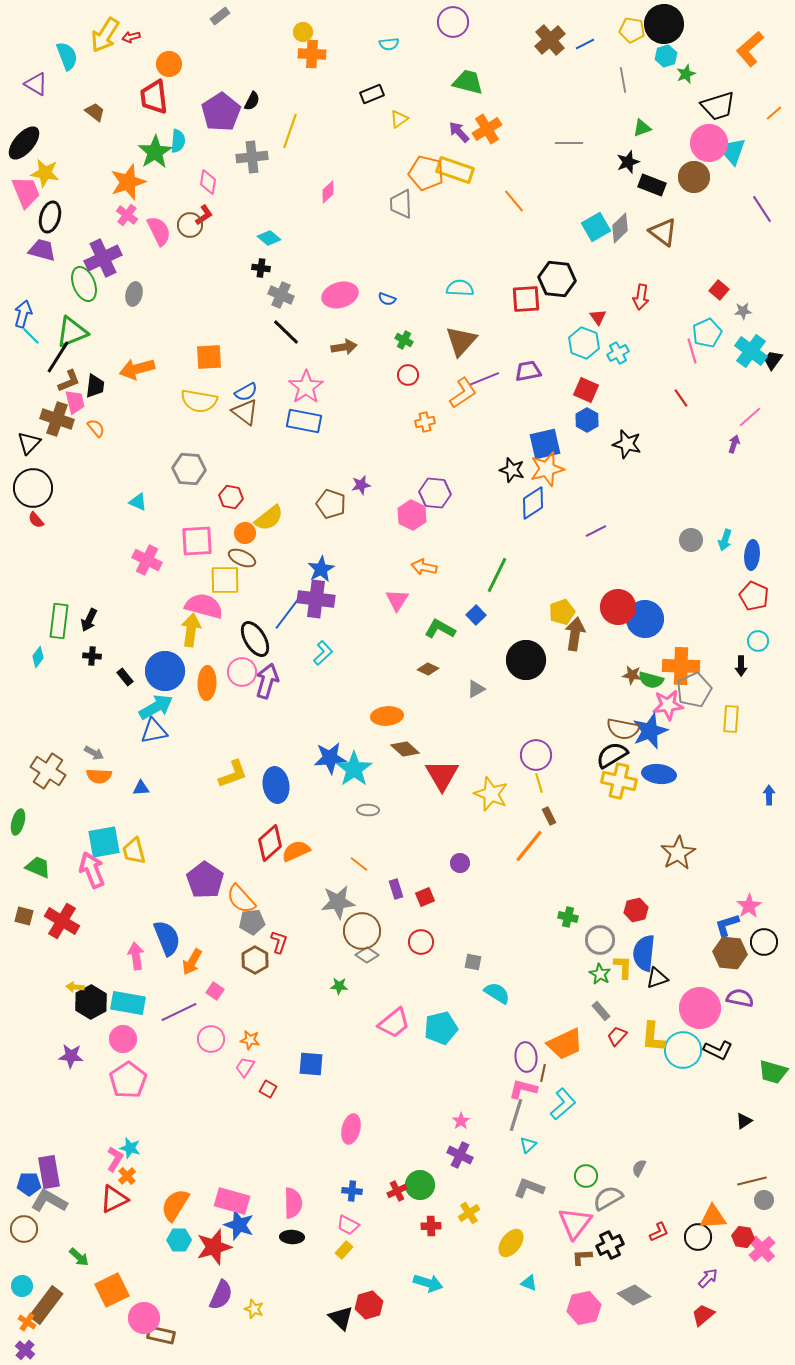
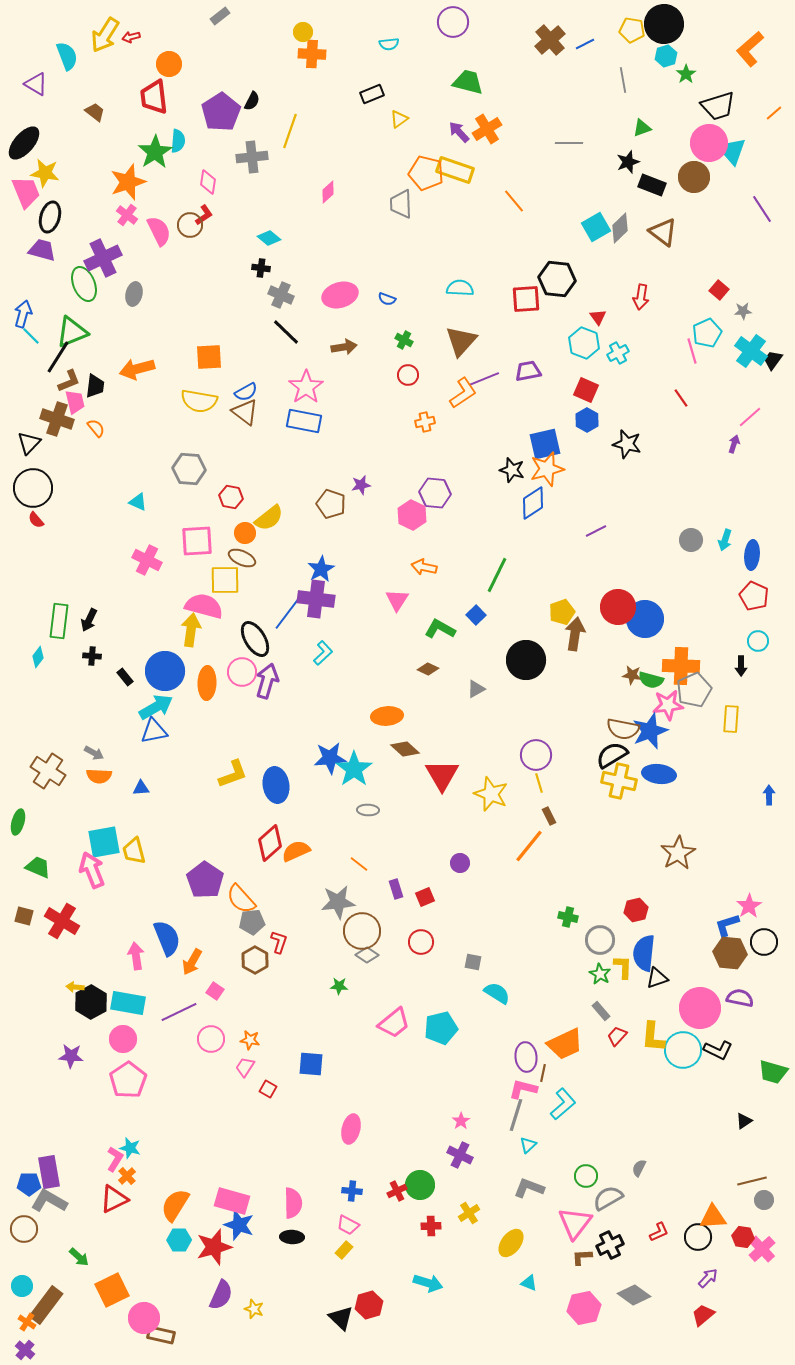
green star at (686, 74): rotated 12 degrees counterclockwise
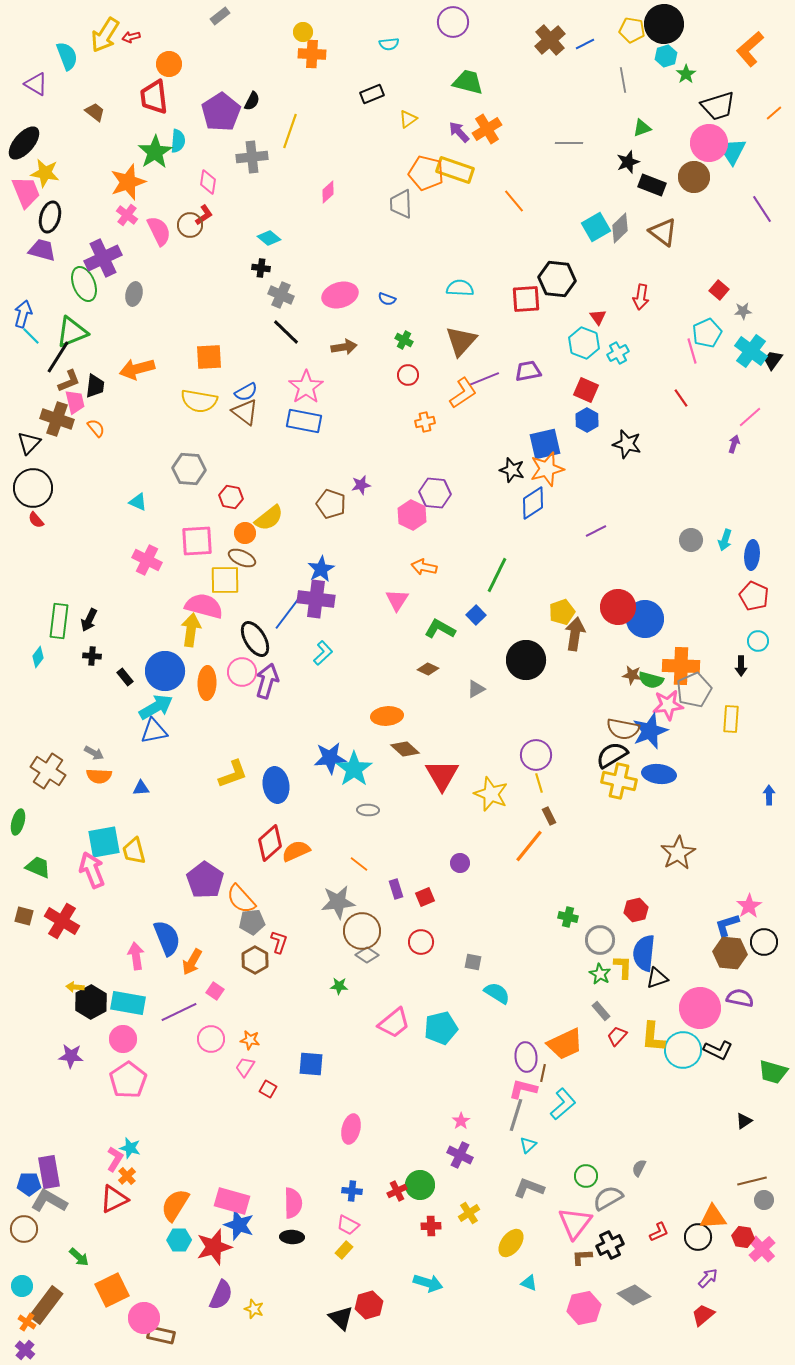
yellow triangle at (399, 119): moved 9 px right
cyan triangle at (732, 151): rotated 8 degrees clockwise
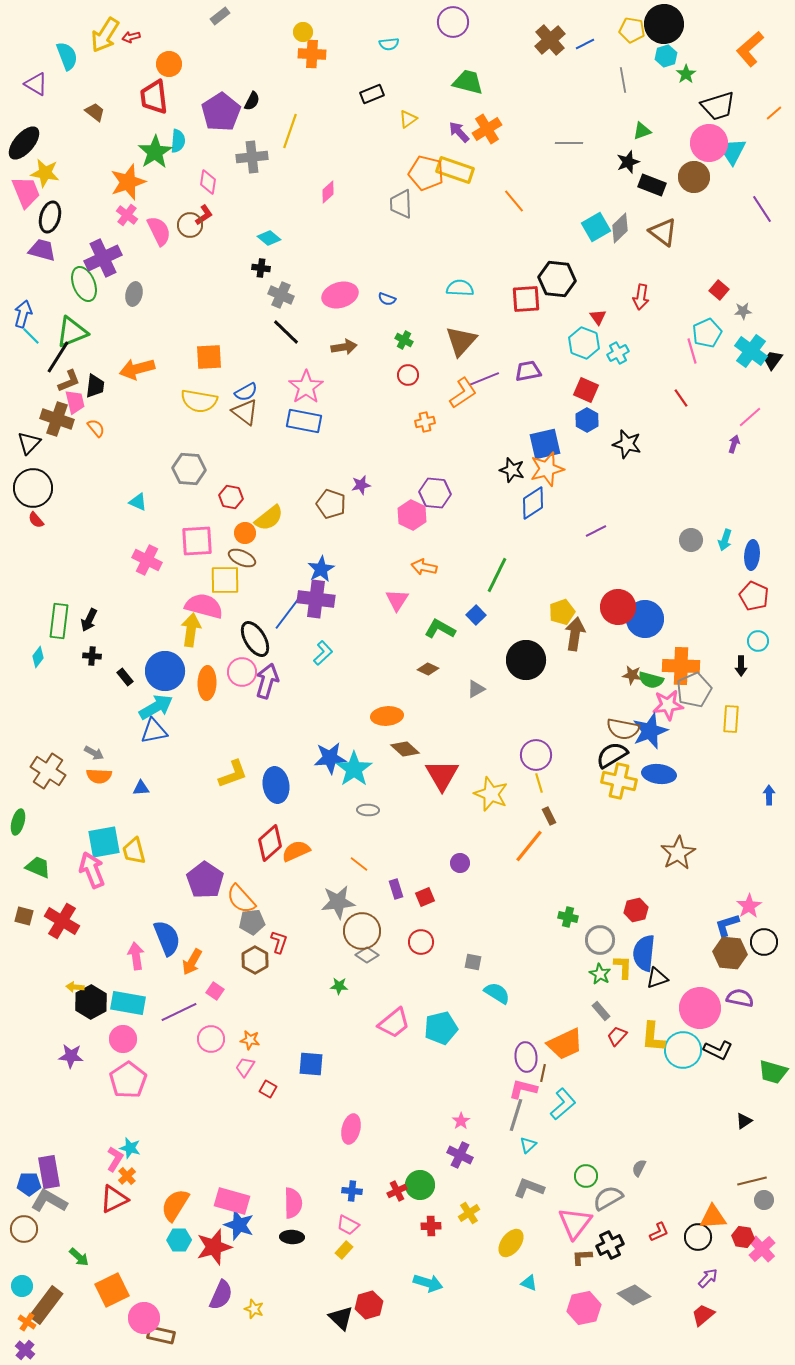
green triangle at (642, 128): moved 3 px down
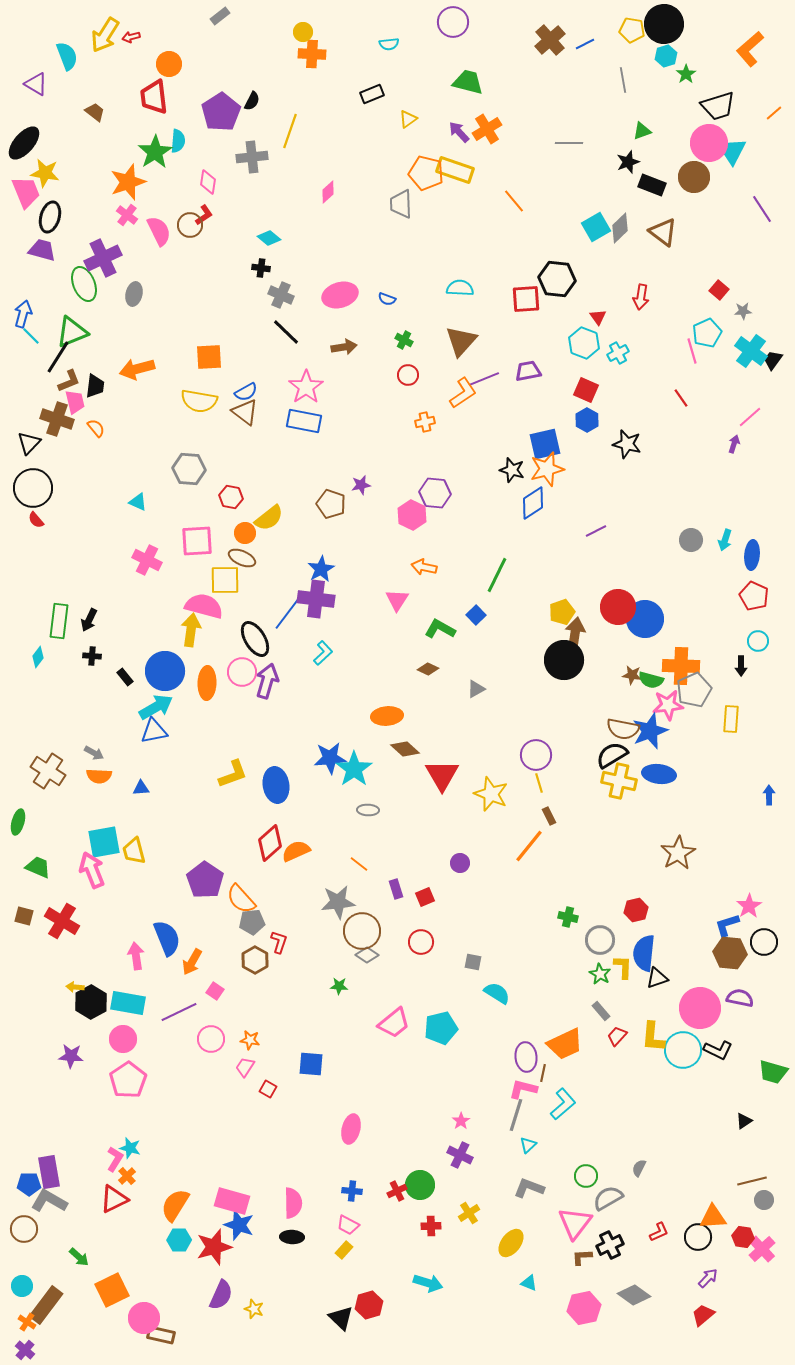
black circle at (526, 660): moved 38 px right
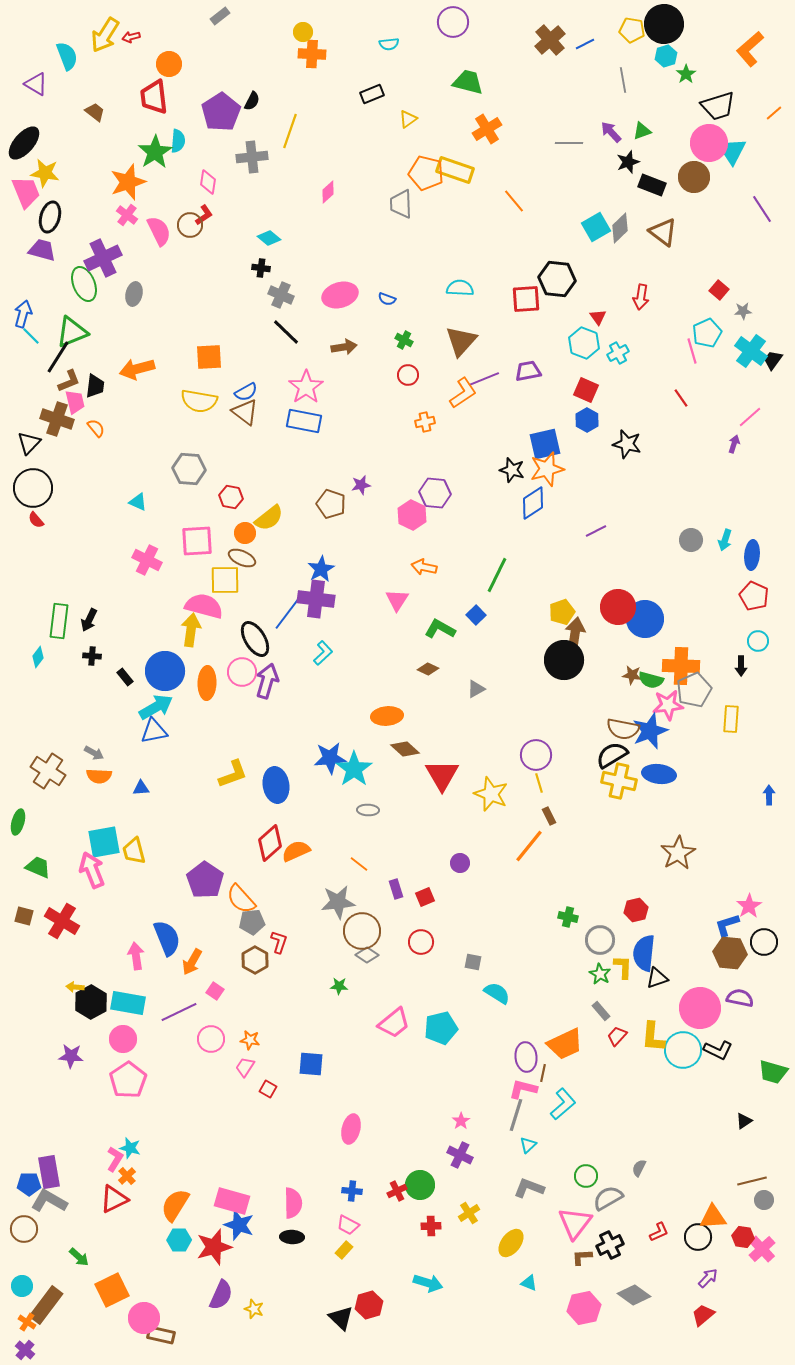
purple arrow at (459, 132): moved 152 px right
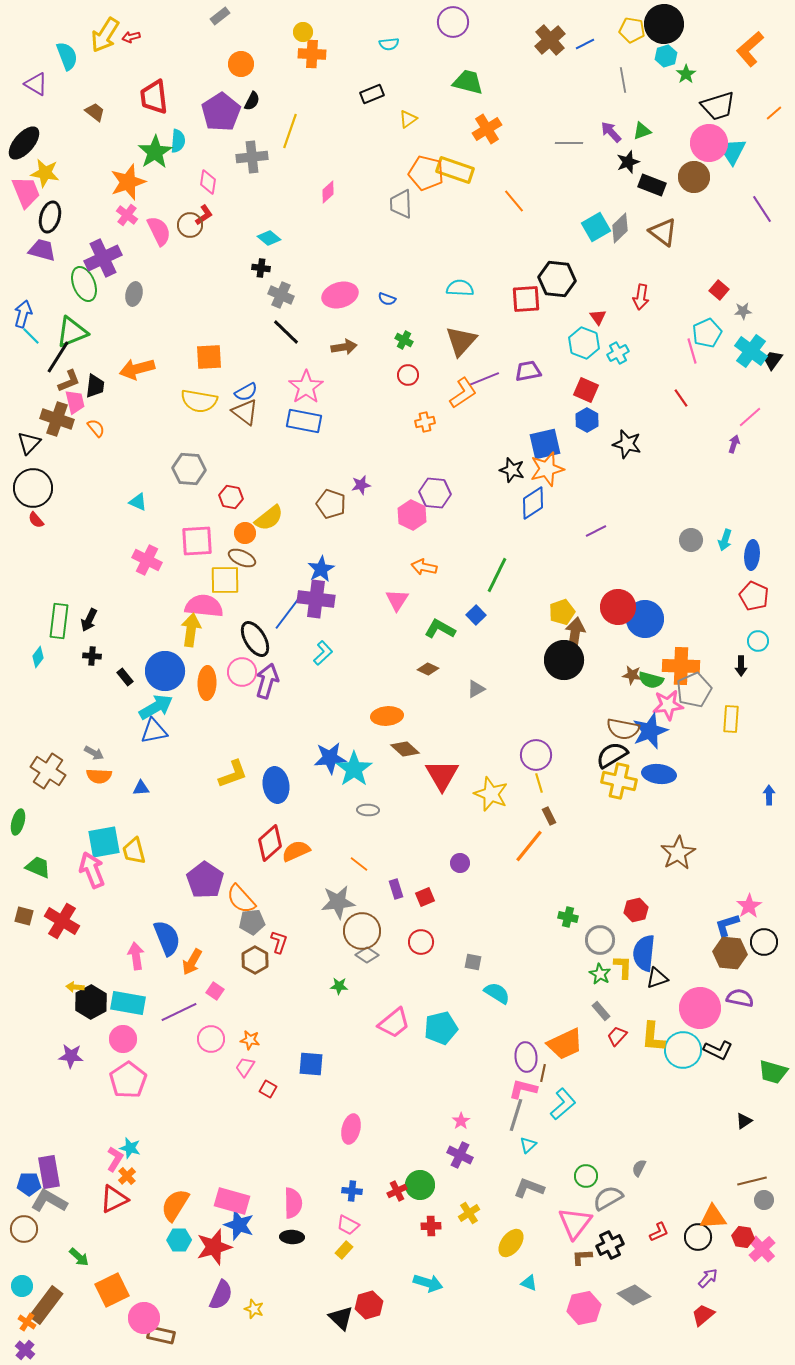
orange circle at (169, 64): moved 72 px right
pink semicircle at (204, 606): rotated 9 degrees counterclockwise
